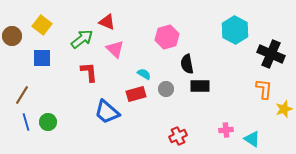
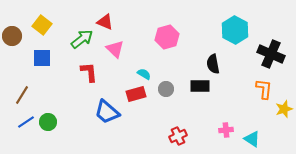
red triangle: moved 2 px left
black semicircle: moved 26 px right
blue line: rotated 72 degrees clockwise
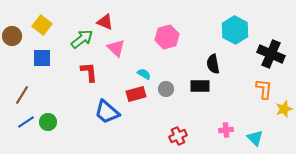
pink triangle: moved 1 px right, 1 px up
cyan triangle: moved 3 px right, 1 px up; rotated 12 degrees clockwise
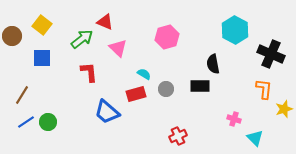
pink triangle: moved 2 px right
pink cross: moved 8 px right, 11 px up; rotated 24 degrees clockwise
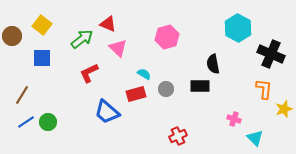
red triangle: moved 3 px right, 2 px down
cyan hexagon: moved 3 px right, 2 px up
red L-shape: moved 1 px down; rotated 110 degrees counterclockwise
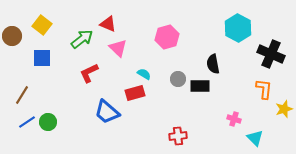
gray circle: moved 12 px right, 10 px up
red rectangle: moved 1 px left, 1 px up
blue line: moved 1 px right
red cross: rotated 18 degrees clockwise
